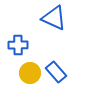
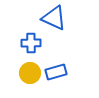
blue cross: moved 13 px right, 2 px up
blue rectangle: rotated 65 degrees counterclockwise
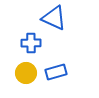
yellow circle: moved 4 px left
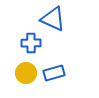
blue triangle: moved 1 px left, 1 px down
blue rectangle: moved 2 px left, 1 px down
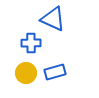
blue rectangle: moved 1 px right, 1 px up
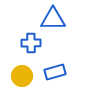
blue triangle: rotated 24 degrees counterclockwise
yellow circle: moved 4 px left, 3 px down
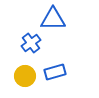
blue cross: rotated 36 degrees counterclockwise
yellow circle: moved 3 px right
